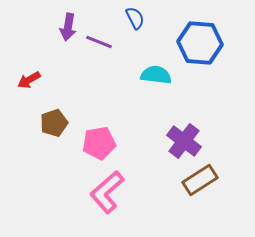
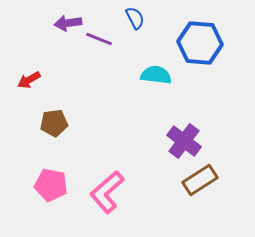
purple arrow: moved 4 px up; rotated 72 degrees clockwise
purple line: moved 3 px up
brown pentagon: rotated 12 degrees clockwise
pink pentagon: moved 48 px left, 42 px down; rotated 20 degrees clockwise
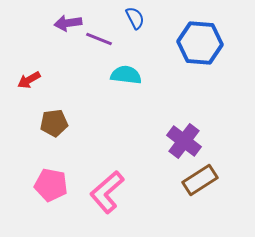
cyan semicircle: moved 30 px left
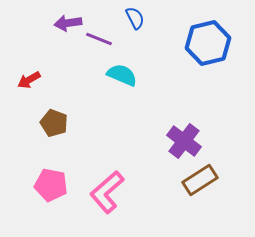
blue hexagon: moved 8 px right; rotated 18 degrees counterclockwise
cyan semicircle: moved 4 px left; rotated 16 degrees clockwise
brown pentagon: rotated 28 degrees clockwise
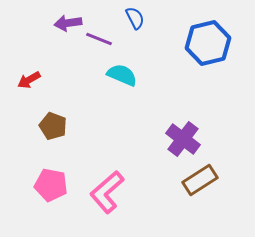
brown pentagon: moved 1 px left, 3 px down
purple cross: moved 1 px left, 2 px up
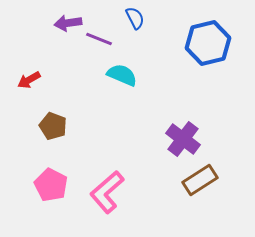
pink pentagon: rotated 16 degrees clockwise
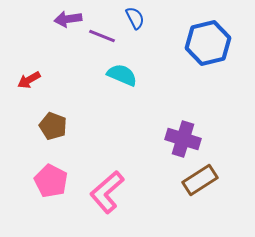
purple arrow: moved 4 px up
purple line: moved 3 px right, 3 px up
purple cross: rotated 20 degrees counterclockwise
pink pentagon: moved 4 px up
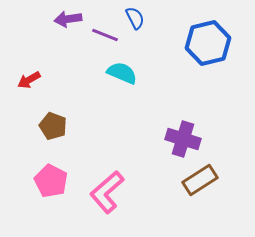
purple line: moved 3 px right, 1 px up
cyan semicircle: moved 2 px up
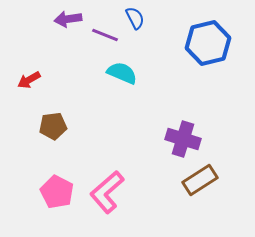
brown pentagon: rotated 28 degrees counterclockwise
pink pentagon: moved 6 px right, 11 px down
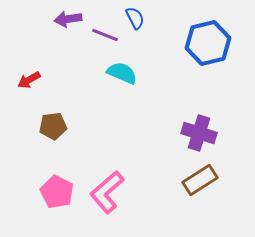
purple cross: moved 16 px right, 6 px up
